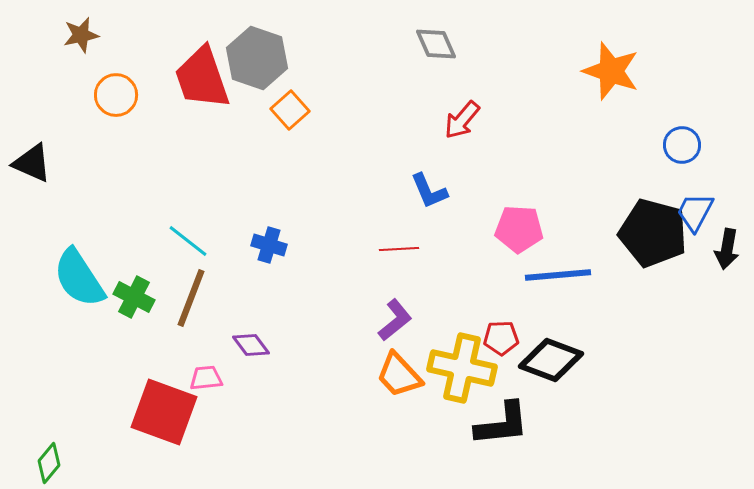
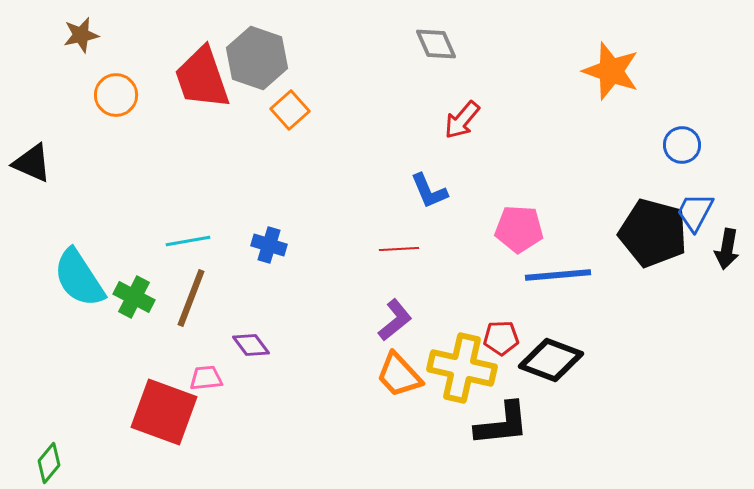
cyan line: rotated 48 degrees counterclockwise
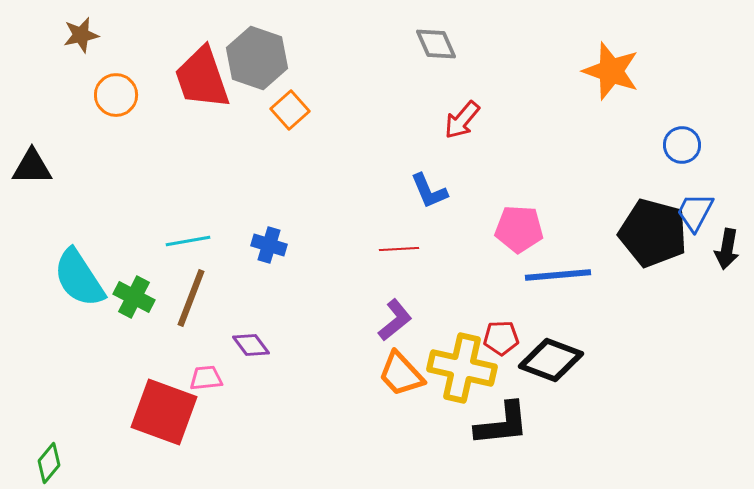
black triangle: moved 4 px down; rotated 24 degrees counterclockwise
orange trapezoid: moved 2 px right, 1 px up
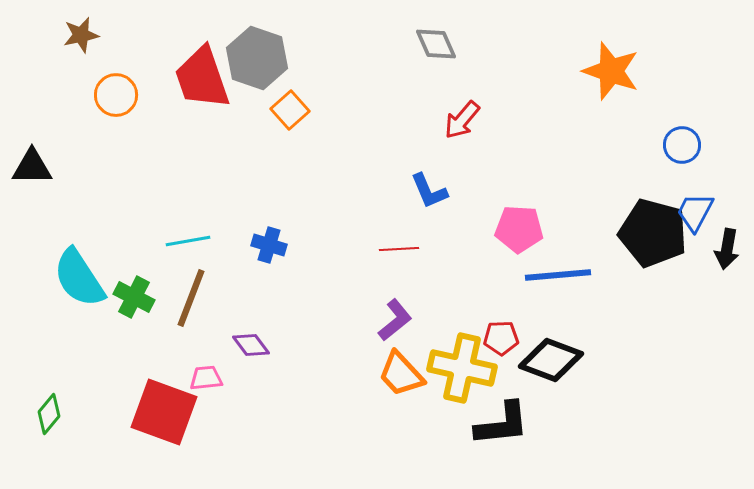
green diamond: moved 49 px up
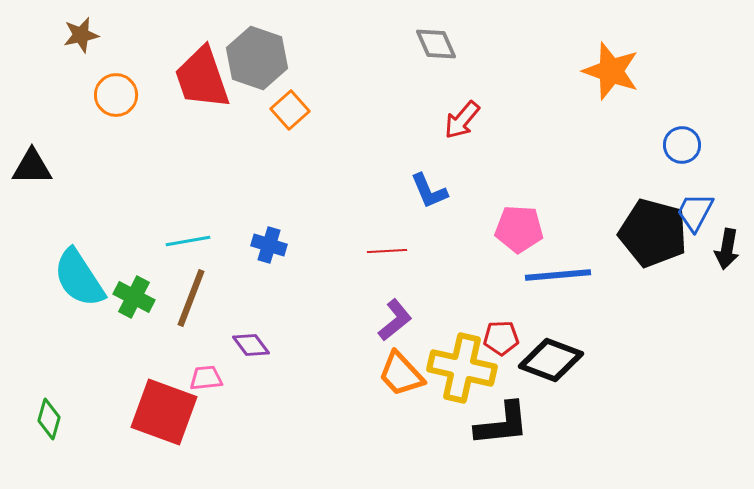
red line: moved 12 px left, 2 px down
green diamond: moved 5 px down; rotated 24 degrees counterclockwise
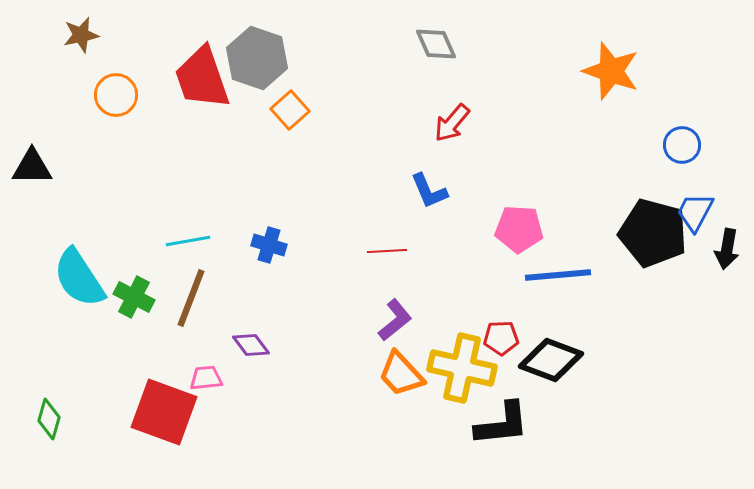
red arrow: moved 10 px left, 3 px down
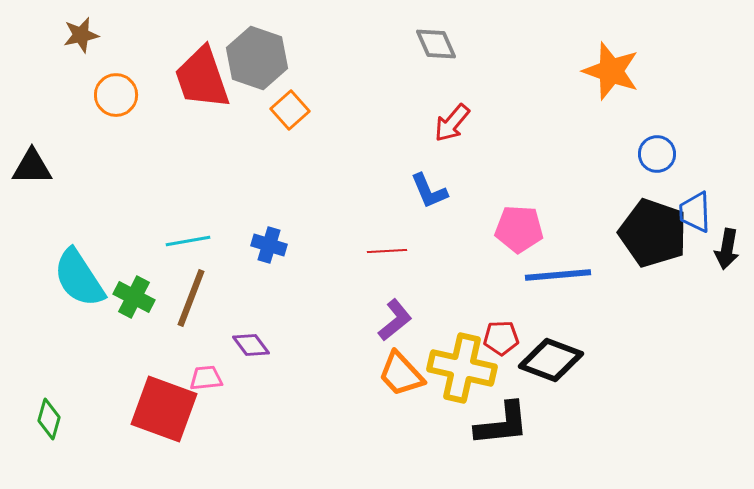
blue circle: moved 25 px left, 9 px down
blue trapezoid: rotated 30 degrees counterclockwise
black pentagon: rotated 4 degrees clockwise
red square: moved 3 px up
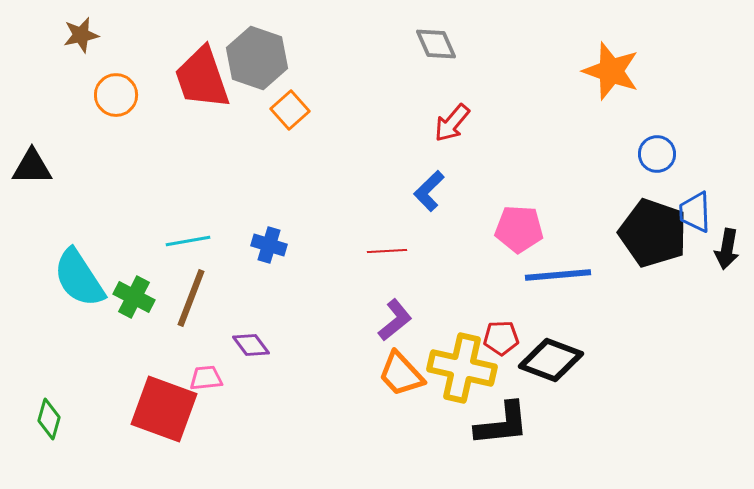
blue L-shape: rotated 69 degrees clockwise
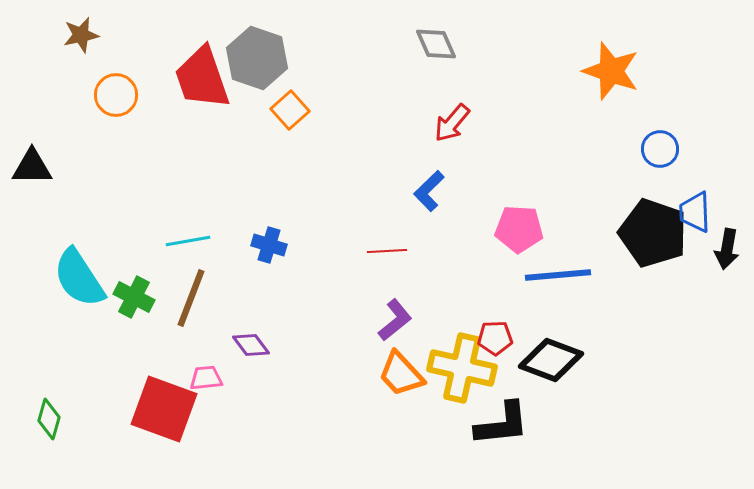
blue circle: moved 3 px right, 5 px up
red pentagon: moved 6 px left
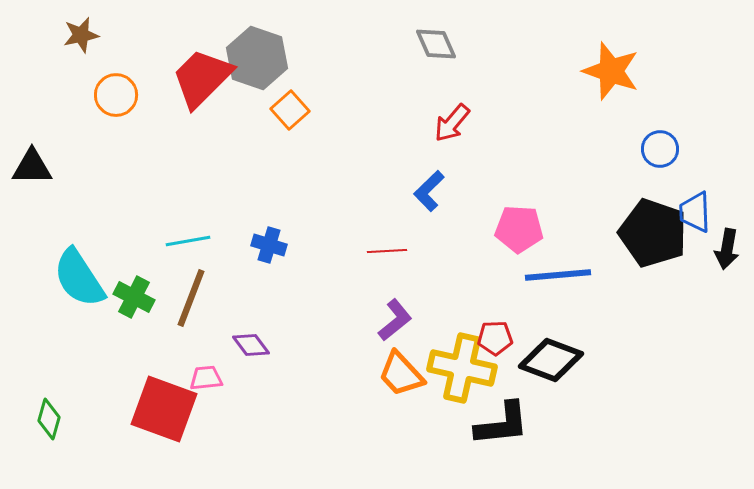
red trapezoid: rotated 64 degrees clockwise
